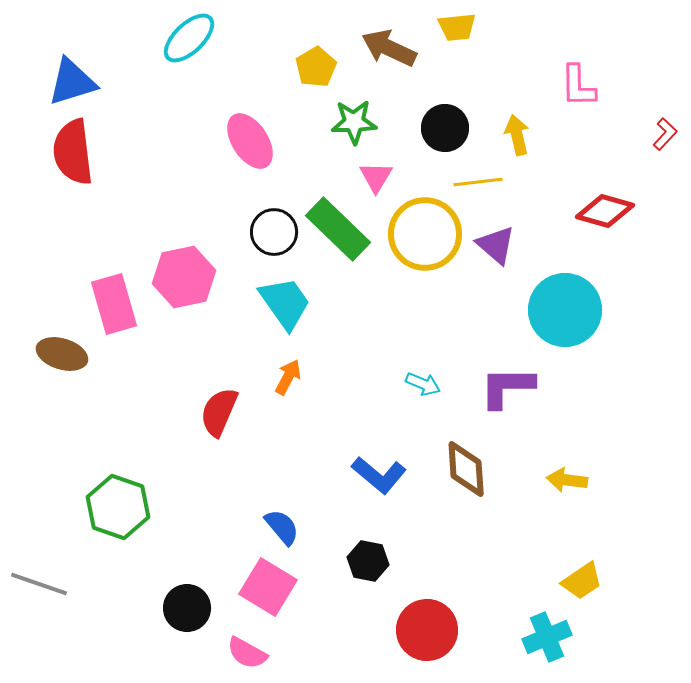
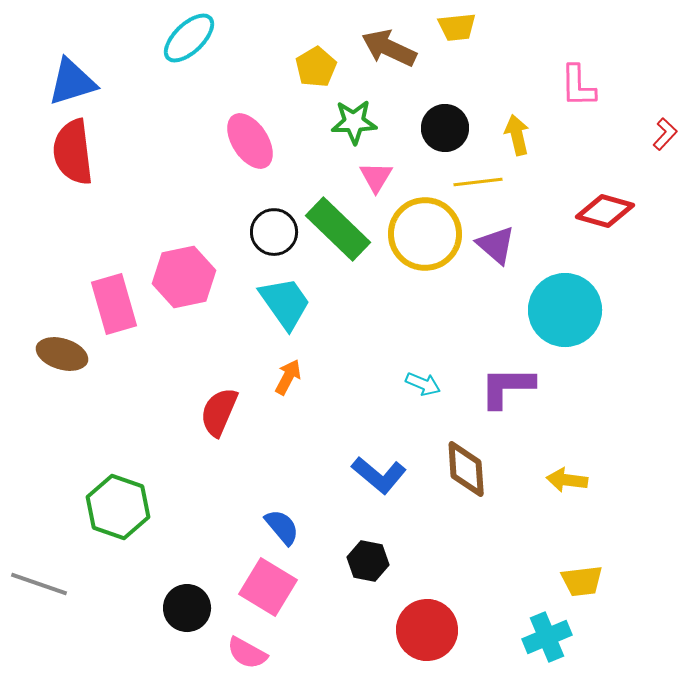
yellow trapezoid at (582, 581): rotated 27 degrees clockwise
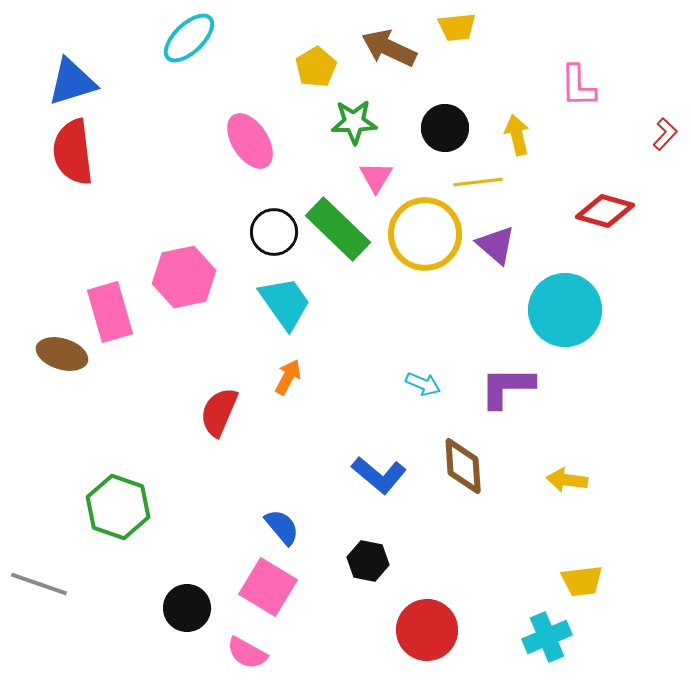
pink rectangle at (114, 304): moved 4 px left, 8 px down
brown diamond at (466, 469): moved 3 px left, 3 px up
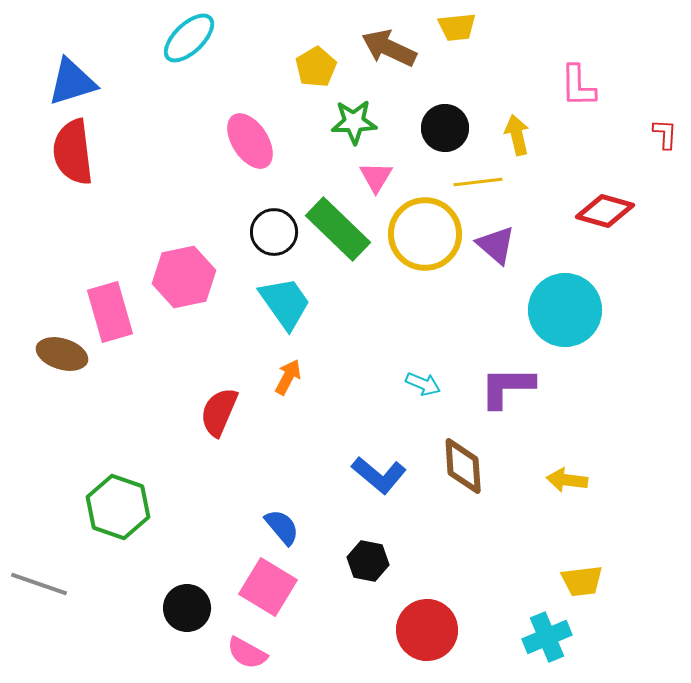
red L-shape at (665, 134): rotated 40 degrees counterclockwise
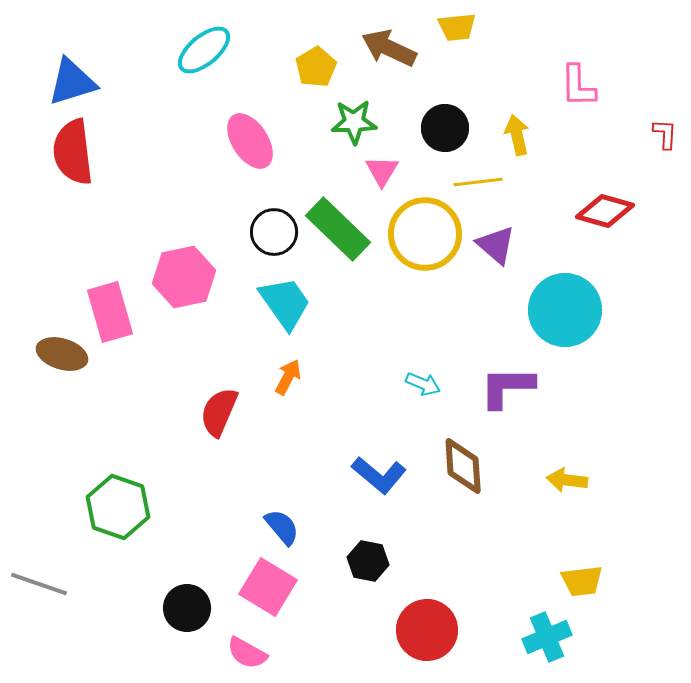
cyan ellipse at (189, 38): moved 15 px right, 12 px down; rotated 4 degrees clockwise
pink triangle at (376, 177): moved 6 px right, 6 px up
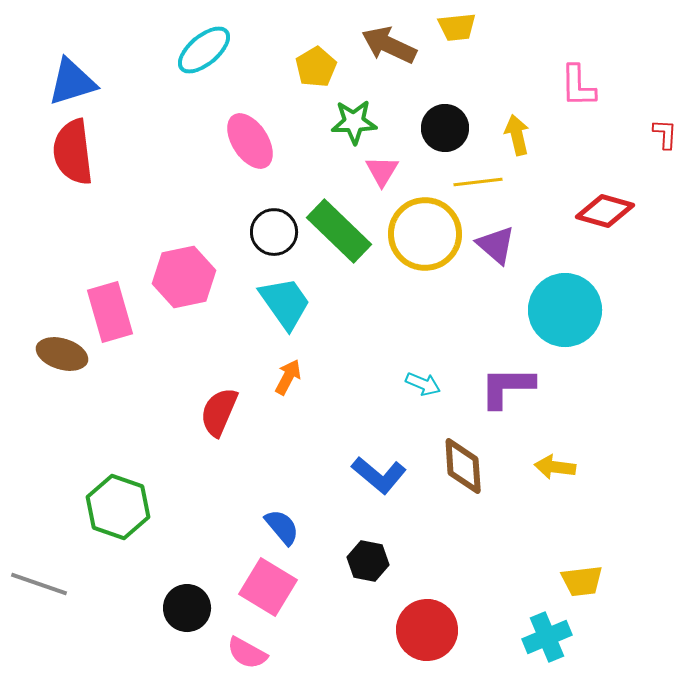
brown arrow at (389, 48): moved 3 px up
green rectangle at (338, 229): moved 1 px right, 2 px down
yellow arrow at (567, 480): moved 12 px left, 13 px up
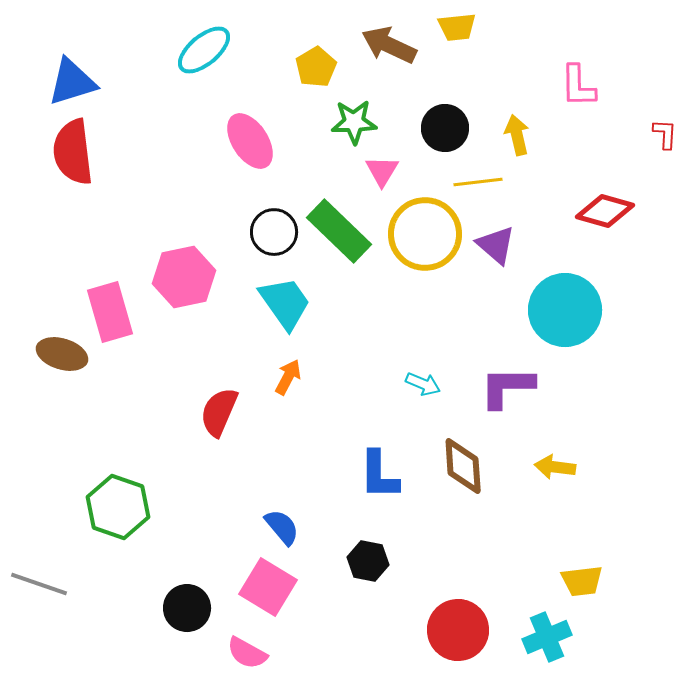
blue L-shape at (379, 475): rotated 50 degrees clockwise
red circle at (427, 630): moved 31 px right
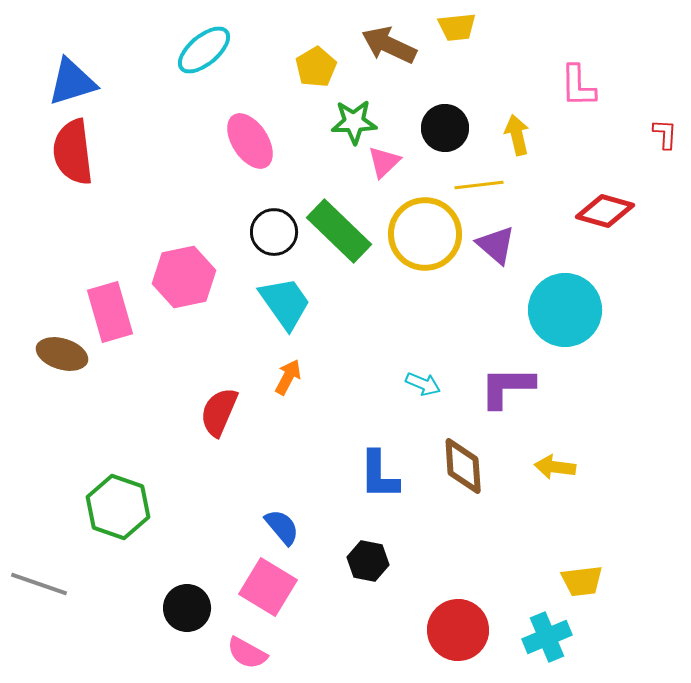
pink triangle at (382, 171): moved 2 px right, 9 px up; rotated 15 degrees clockwise
yellow line at (478, 182): moved 1 px right, 3 px down
